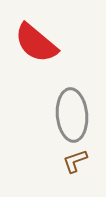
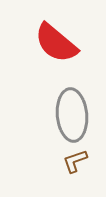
red semicircle: moved 20 px right
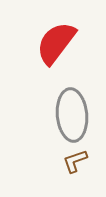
red semicircle: rotated 87 degrees clockwise
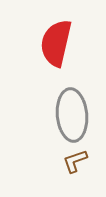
red semicircle: rotated 24 degrees counterclockwise
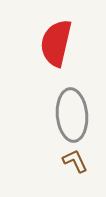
brown L-shape: rotated 84 degrees clockwise
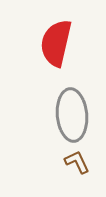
brown L-shape: moved 2 px right, 1 px down
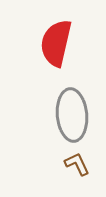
brown L-shape: moved 2 px down
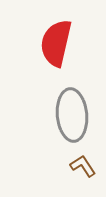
brown L-shape: moved 6 px right, 2 px down; rotated 8 degrees counterclockwise
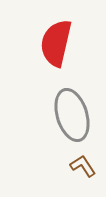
gray ellipse: rotated 12 degrees counterclockwise
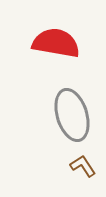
red semicircle: rotated 87 degrees clockwise
